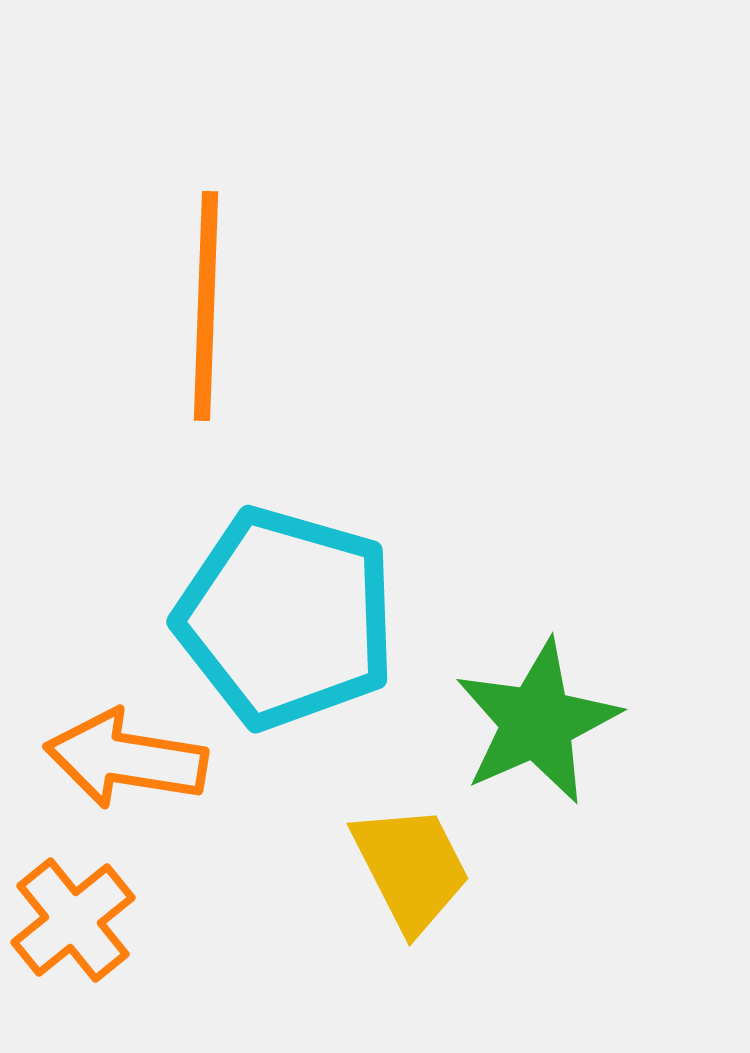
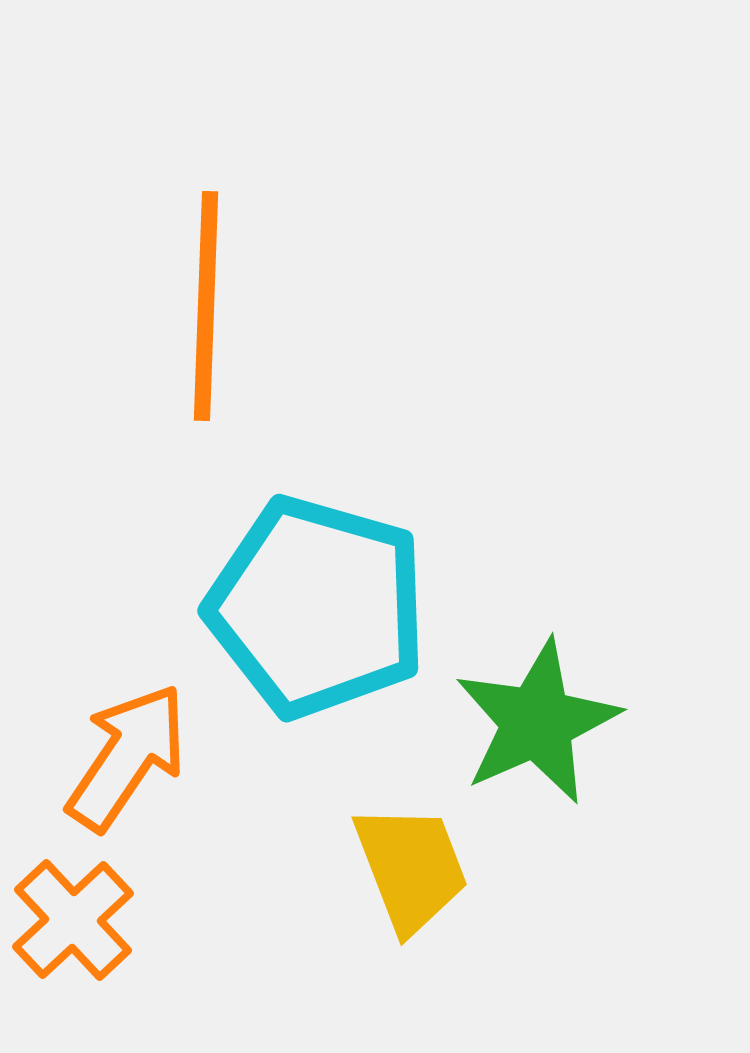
cyan pentagon: moved 31 px right, 11 px up
orange arrow: moved 1 px right, 2 px up; rotated 115 degrees clockwise
yellow trapezoid: rotated 6 degrees clockwise
orange cross: rotated 4 degrees counterclockwise
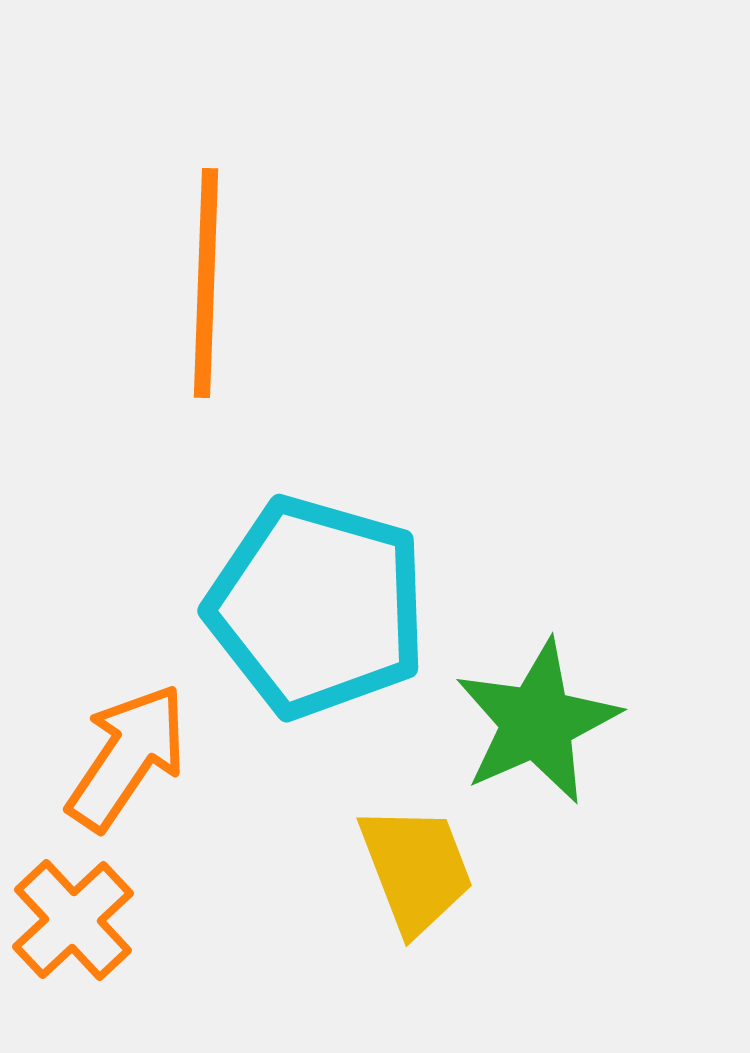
orange line: moved 23 px up
yellow trapezoid: moved 5 px right, 1 px down
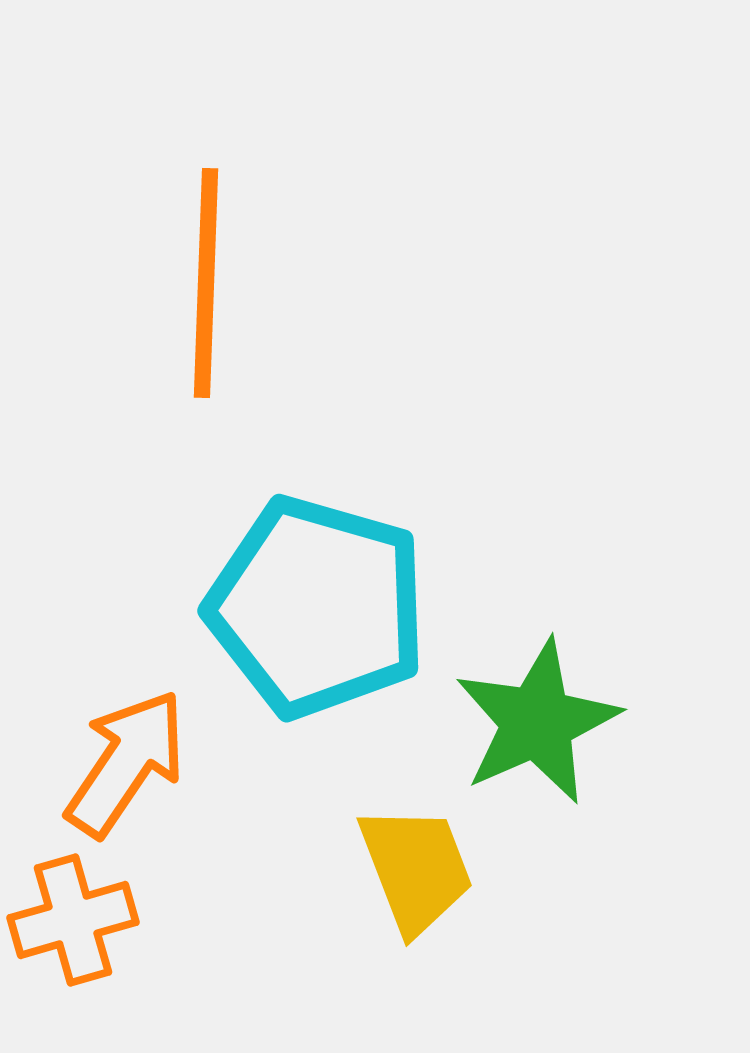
orange arrow: moved 1 px left, 6 px down
orange cross: rotated 27 degrees clockwise
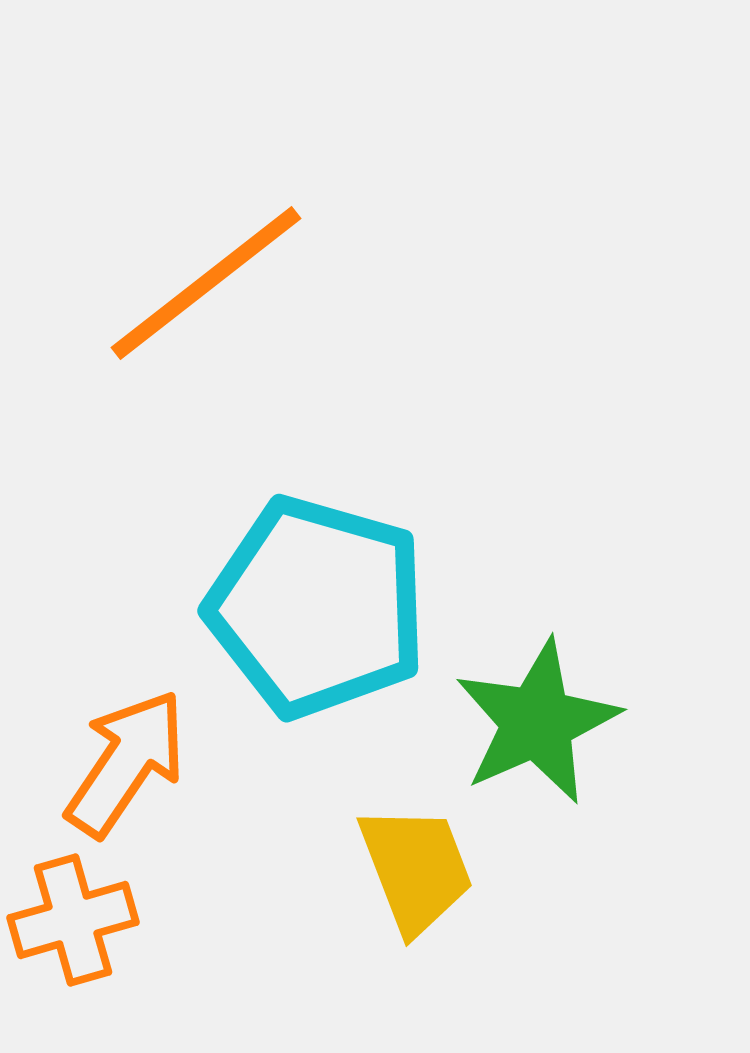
orange line: rotated 50 degrees clockwise
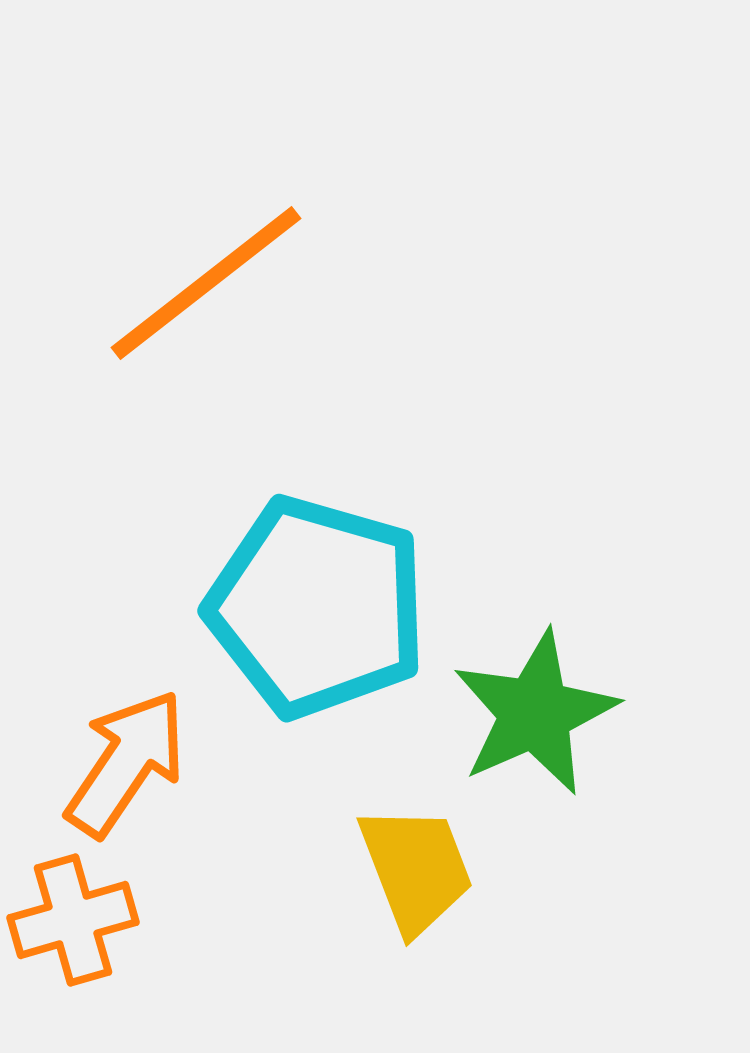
green star: moved 2 px left, 9 px up
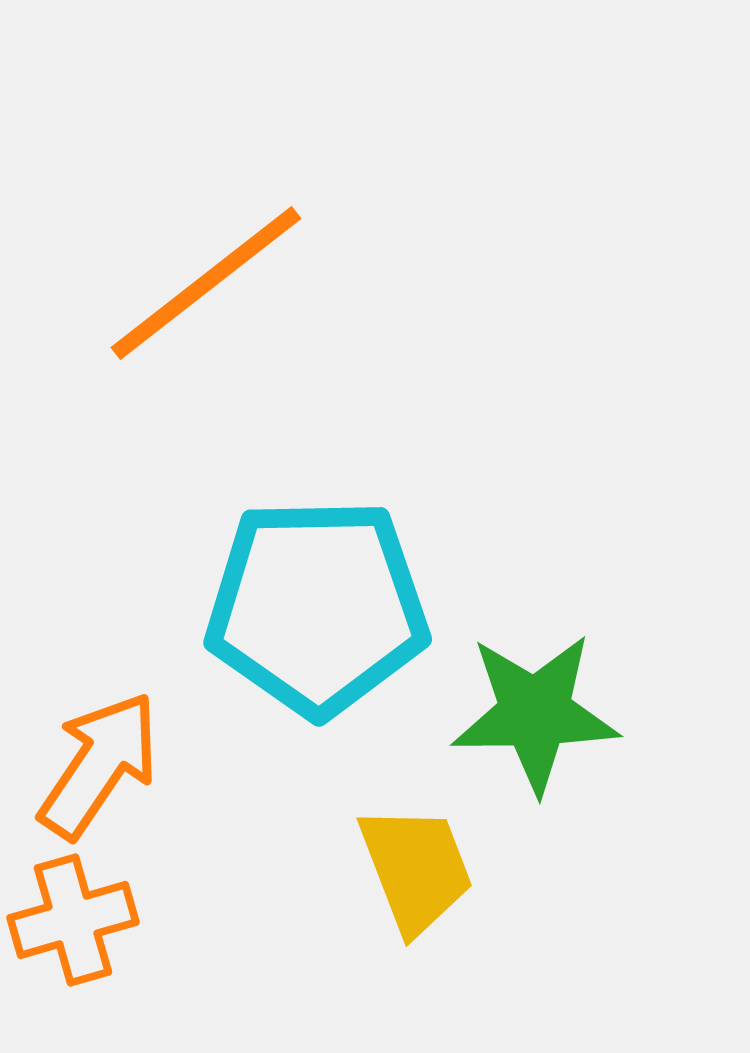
cyan pentagon: rotated 17 degrees counterclockwise
green star: rotated 23 degrees clockwise
orange arrow: moved 27 px left, 2 px down
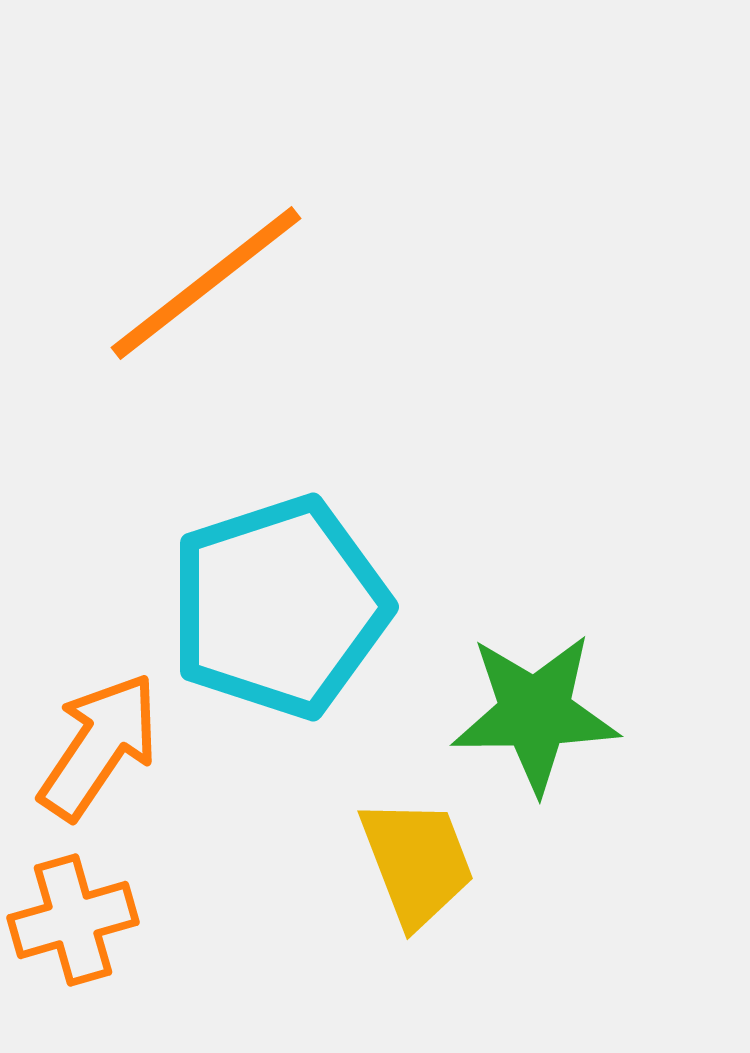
cyan pentagon: moved 38 px left; rotated 17 degrees counterclockwise
orange arrow: moved 19 px up
yellow trapezoid: moved 1 px right, 7 px up
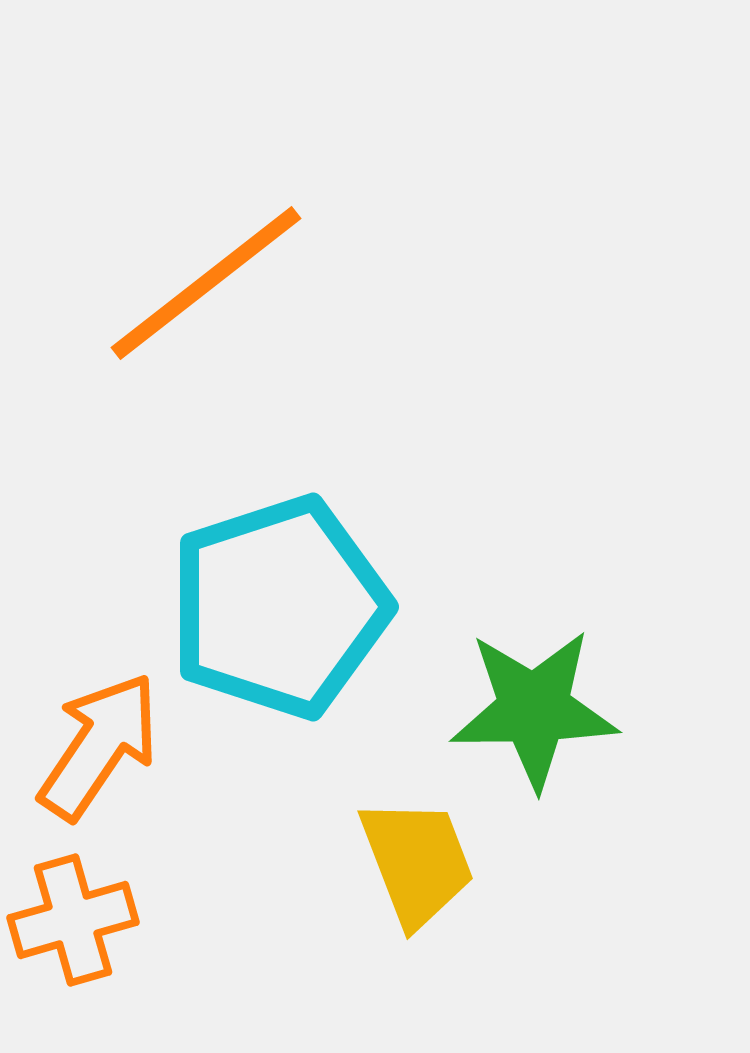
green star: moved 1 px left, 4 px up
